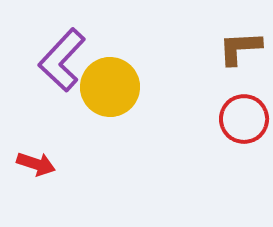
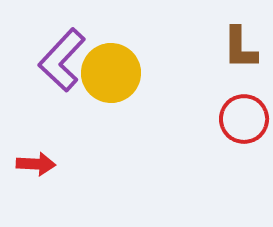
brown L-shape: rotated 87 degrees counterclockwise
yellow circle: moved 1 px right, 14 px up
red arrow: rotated 15 degrees counterclockwise
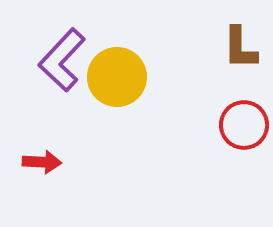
yellow circle: moved 6 px right, 4 px down
red circle: moved 6 px down
red arrow: moved 6 px right, 2 px up
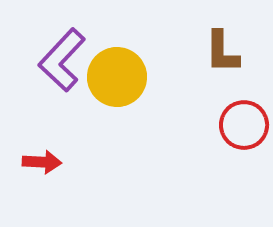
brown L-shape: moved 18 px left, 4 px down
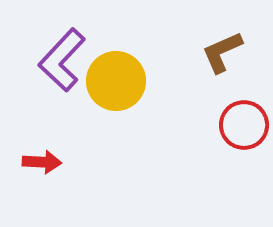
brown L-shape: rotated 66 degrees clockwise
yellow circle: moved 1 px left, 4 px down
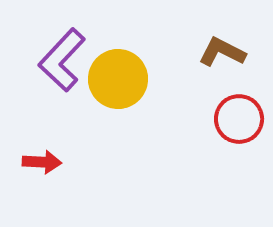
brown L-shape: rotated 51 degrees clockwise
yellow circle: moved 2 px right, 2 px up
red circle: moved 5 px left, 6 px up
